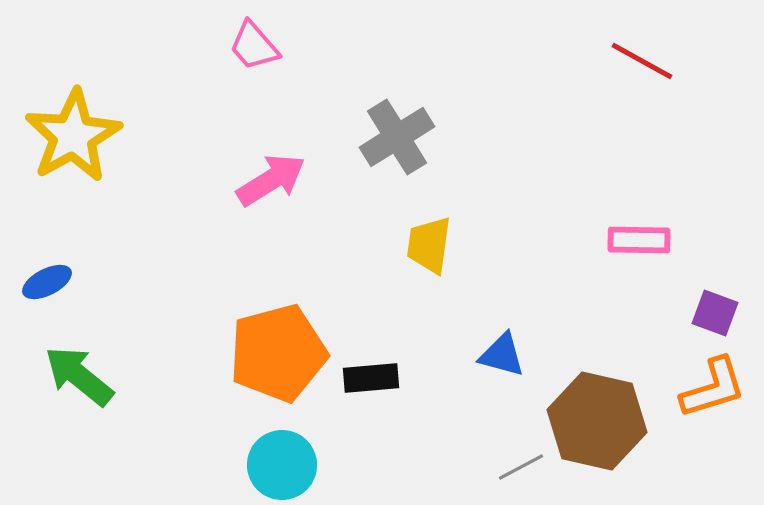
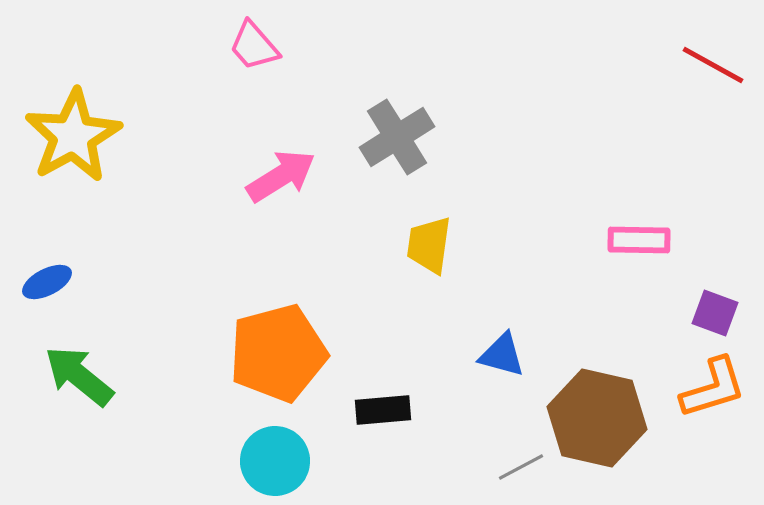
red line: moved 71 px right, 4 px down
pink arrow: moved 10 px right, 4 px up
black rectangle: moved 12 px right, 32 px down
brown hexagon: moved 3 px up
cyan circle: moved 7 px left, 4 px up
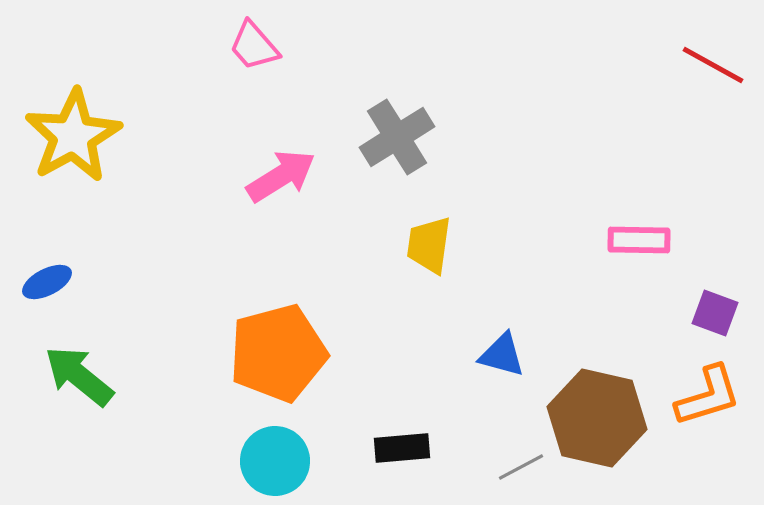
orange L-shape: moved 5 px left, 8 px down
black rectangle: moved 19 px right, 38 px down
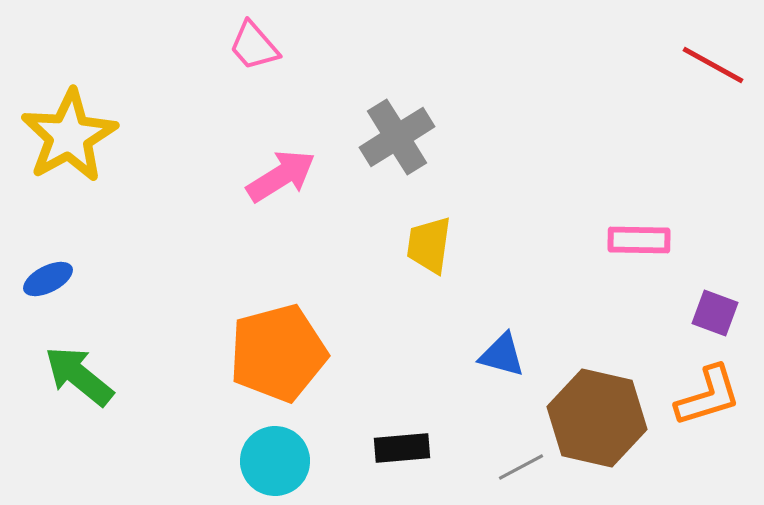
yellow star: moved 4 px left
blue ellipse: moved 1 px right, 3 px up
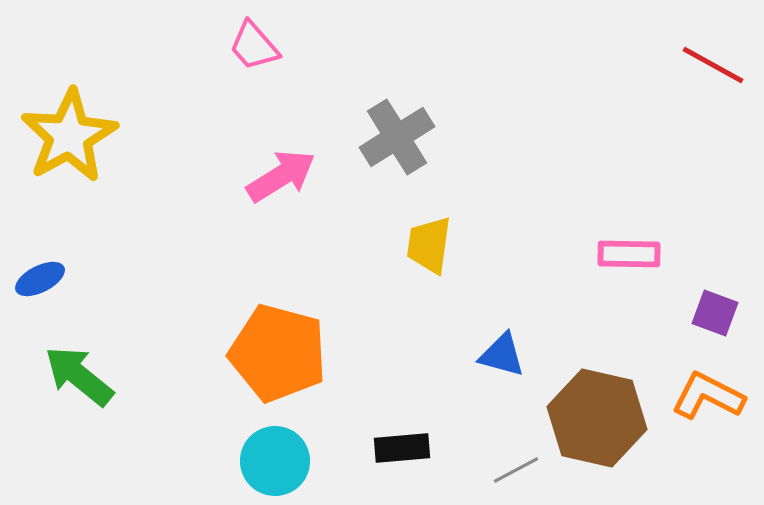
pink rectangle: moved 10 px left, 14 px down
blue ellipse: moved 8 px left
orange pentagon: rotated 30 degrees clockwise
orange L-shape: rotated 136 degrees counterclockwise
gray line: moved 5 px left, 3 px down
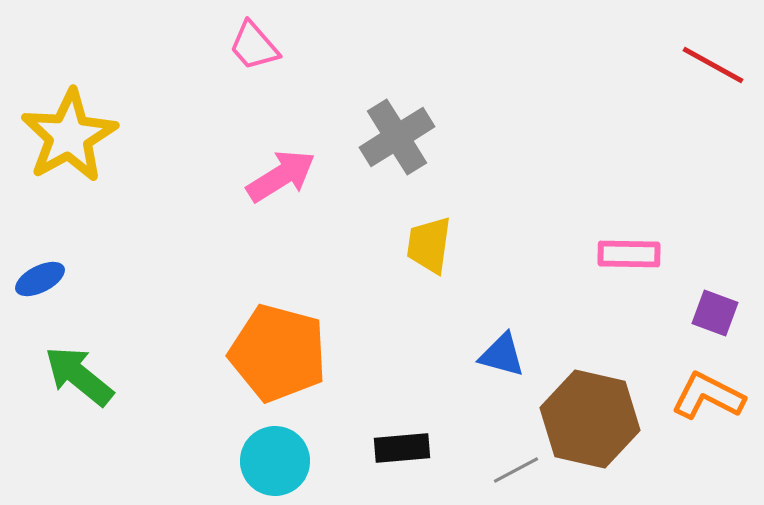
brown hexagon: moved 7 px left, 1 px down
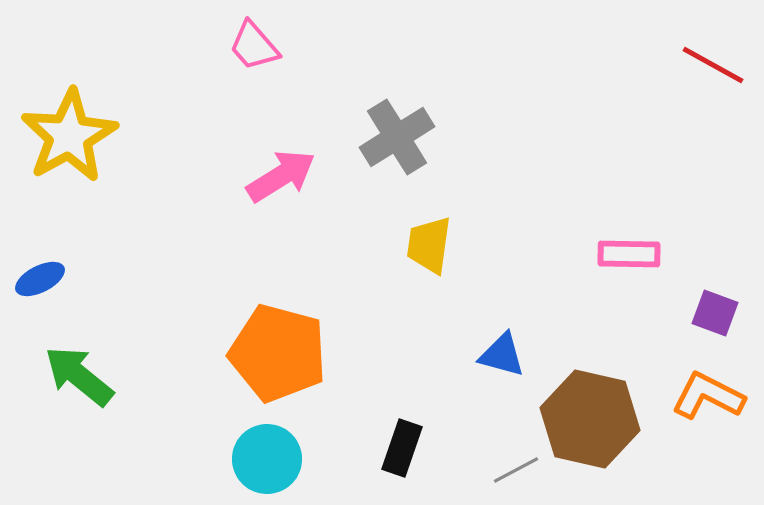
black rectangle: rotated 66 degrees counterclockwise
cyan circle: moved 8 px left, 2 px up
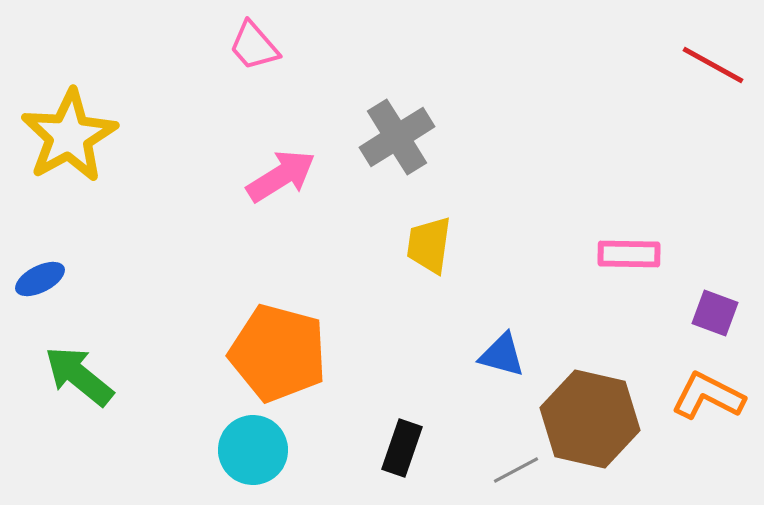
cyan circle: moved 14 px left, 9 px up
